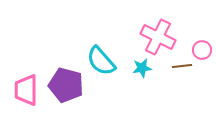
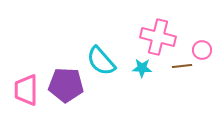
pink cross: rotated 12 degrees counterclockwise
cyan star: rotated 12 degrees clockwise
purple pentagon: rotated 12 degrees counterclockwise
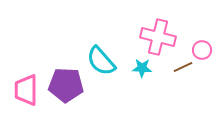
brown line: moved 1 px right, 1 px down; rotated 18 degrees counterclockwise
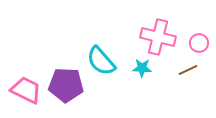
pink circle: moved 3 px left, 7 px up
brown line: moved 5 px right, 3 px down
pink trapezoid: rotated 116 degrees clockwise
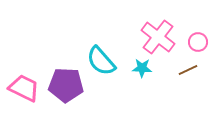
pink cross: rotated 24 degrees clockwise
pink circle: moved 1 px left, 1 px up
pink trapezoid: moved 2 px left, 2 px up
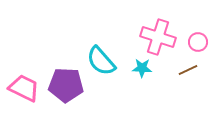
pink cross: rotated 20 degrees counterclockwise
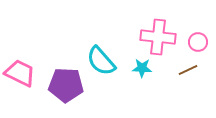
pink cross: rotated 12 degrees counterclockwise
pink trapezoid: moved 4 px left, 15 px up
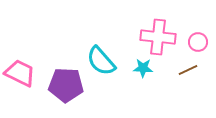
cyan star: moved 1 px right
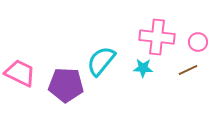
pink cross: moved 1 px left
cyan semicircle: rotated 80 degrees clockwise
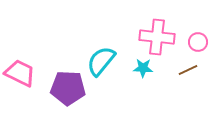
purple pentagon: moved 2 px right, 3 px down
